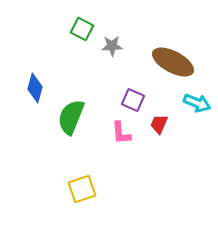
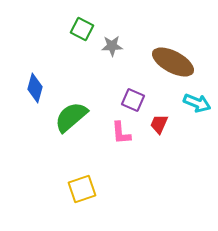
green semicircle: rotated 27 degrees clockwise
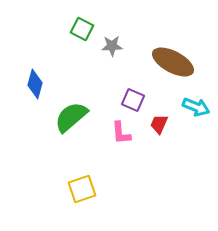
blue diamond: moved 4 px up
cyan arrow: moved 1 px left, 4 px down
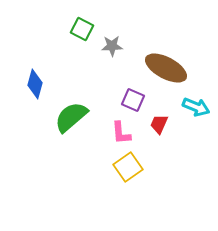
brown ellipse: moved 7 px left, 6 px down
yellow square: moved 46 px right, 22 px up; rotated 16 degrees counterclockwise
